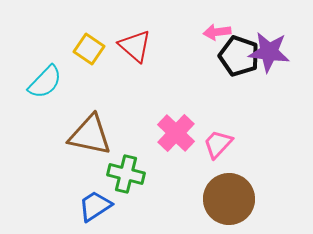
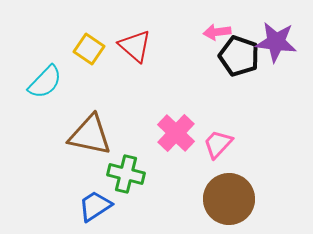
purple star: moved 7 px right, 10 px up
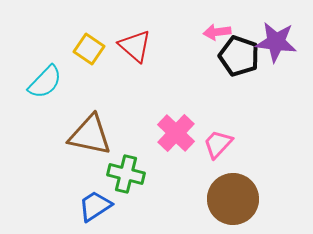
brown circle: moved 4 px right
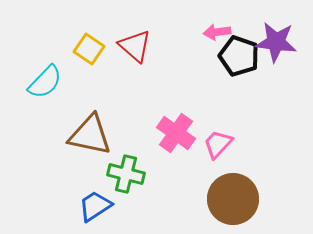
pink cross: rotated 9 degrees counterclockwise
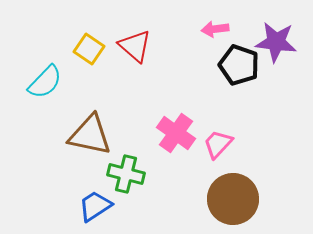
pink arrow: moved 2 px left, 3 px up
black pentagon: moved 9 px down
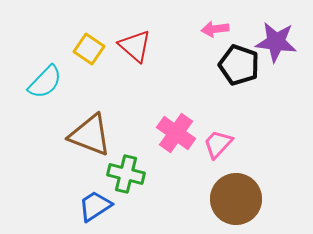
brown triangle: rotated 9 degrees clockwise
brown circle: moved 3 px right
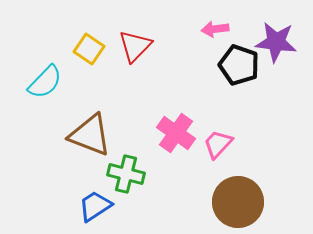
red triangle: rotated 33 degrees clockwise
brown circle: moved 2 px right, 3 px down
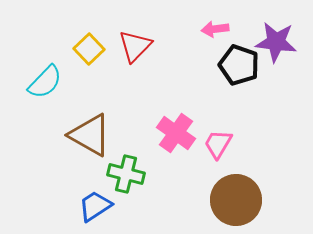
yellow square: rotated 12 degrees clockwise
brown triangle: rotated 9 degrees clockwise
pink trapezoid: rotated 12 degrees counterclockwise
brown circle: moved 2 px left, 2 px up
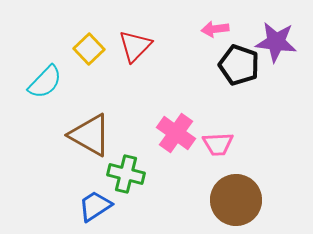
pink trapezoid: rotated 124 degrees counterclockwise
